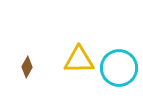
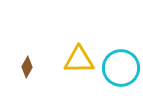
cyan circle: moved 2 px right
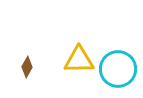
cyan circle: moved 3 px left, 1 px down
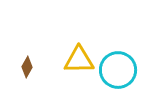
cyan circle: moved 1 px down
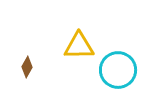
yellow triangle: moved 14 px up
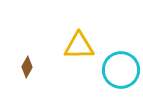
cyan circle: moved 3 px right
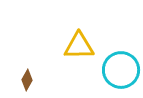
brown diamond: moved 13 px down
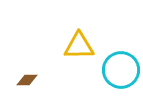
brown diamond: rotated 60 degrees clockwise
